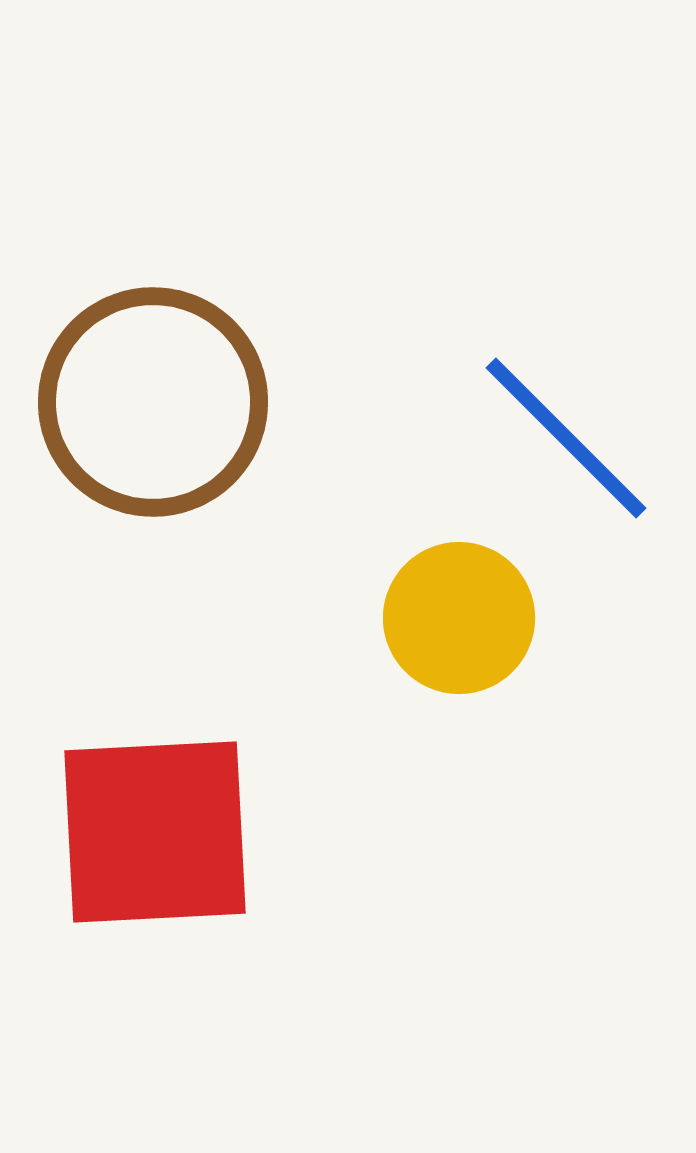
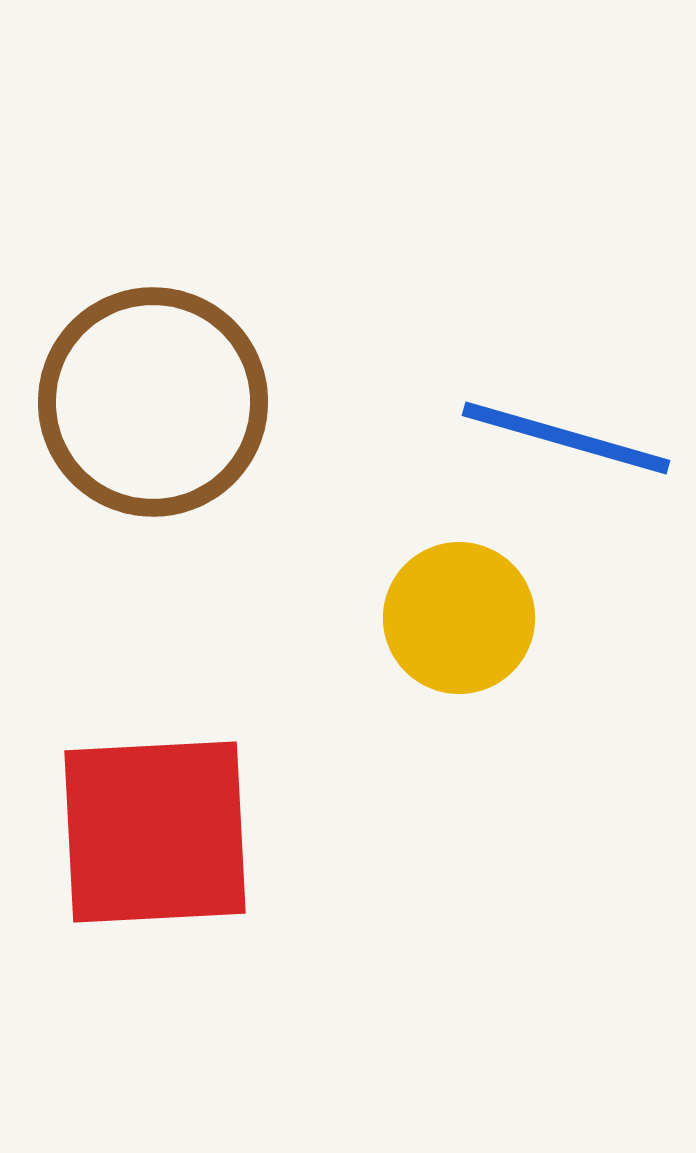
blue line: rotated 29 degrees counterclockwise
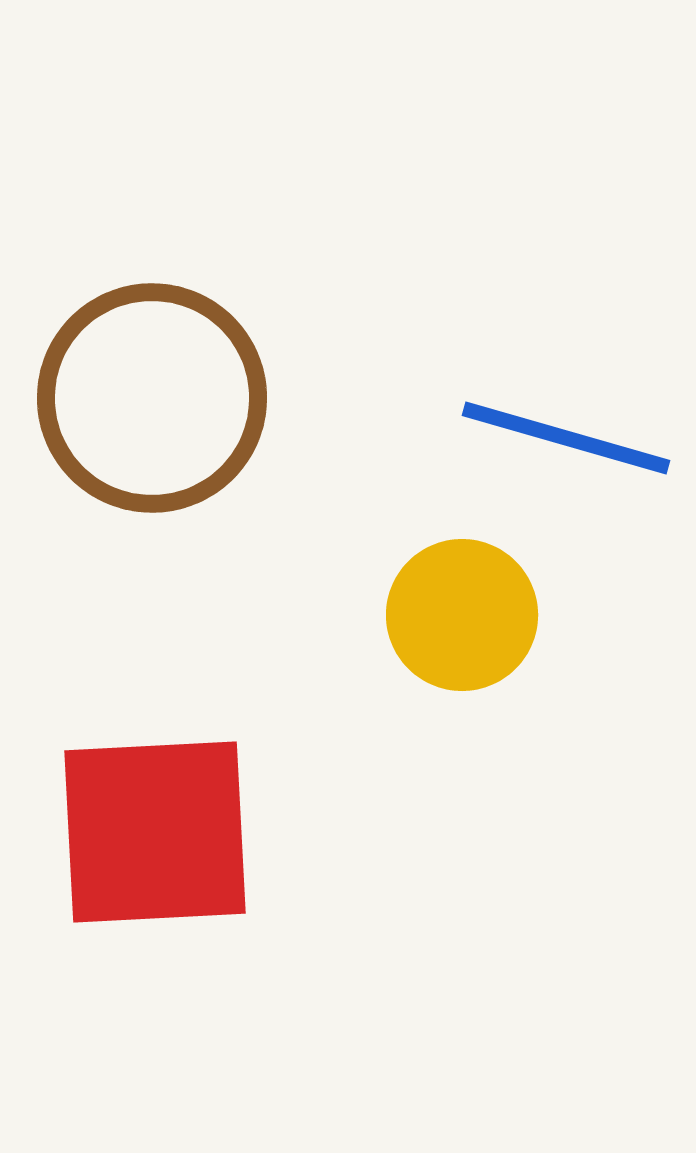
brown circle: moved 1 px left, 4 px up
yellow circle: moved 3 px right, 3 px up
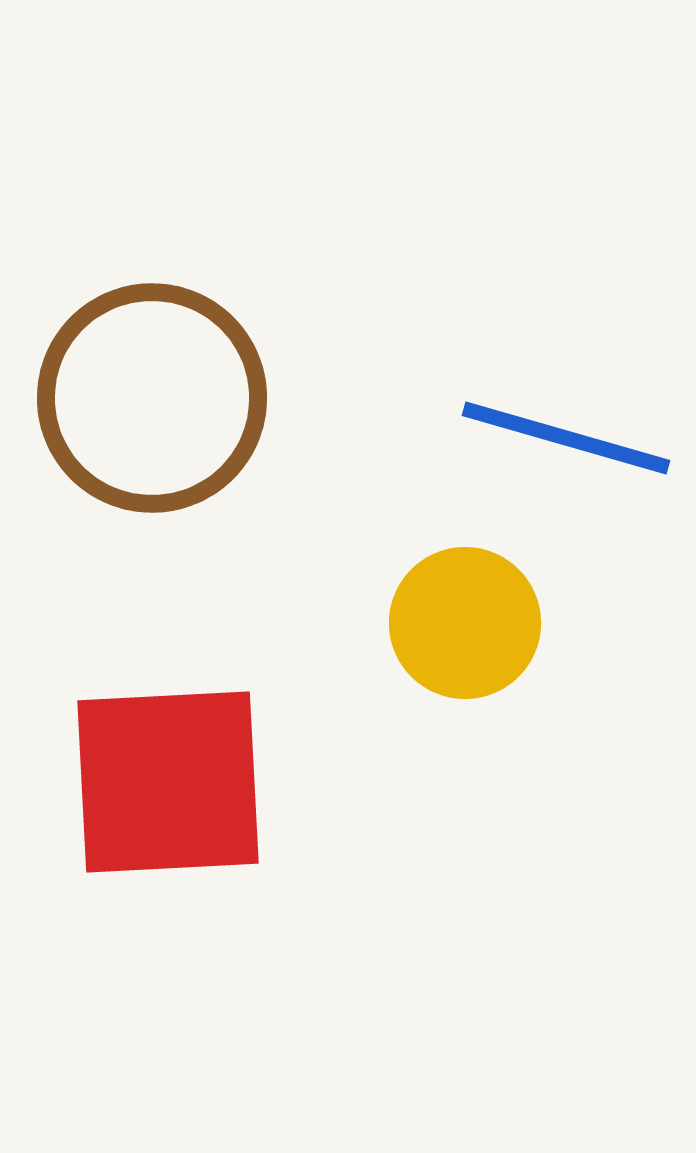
yellow circle: moved 3 px right, 8 px down
red square: moved 13 px right, 50 px up
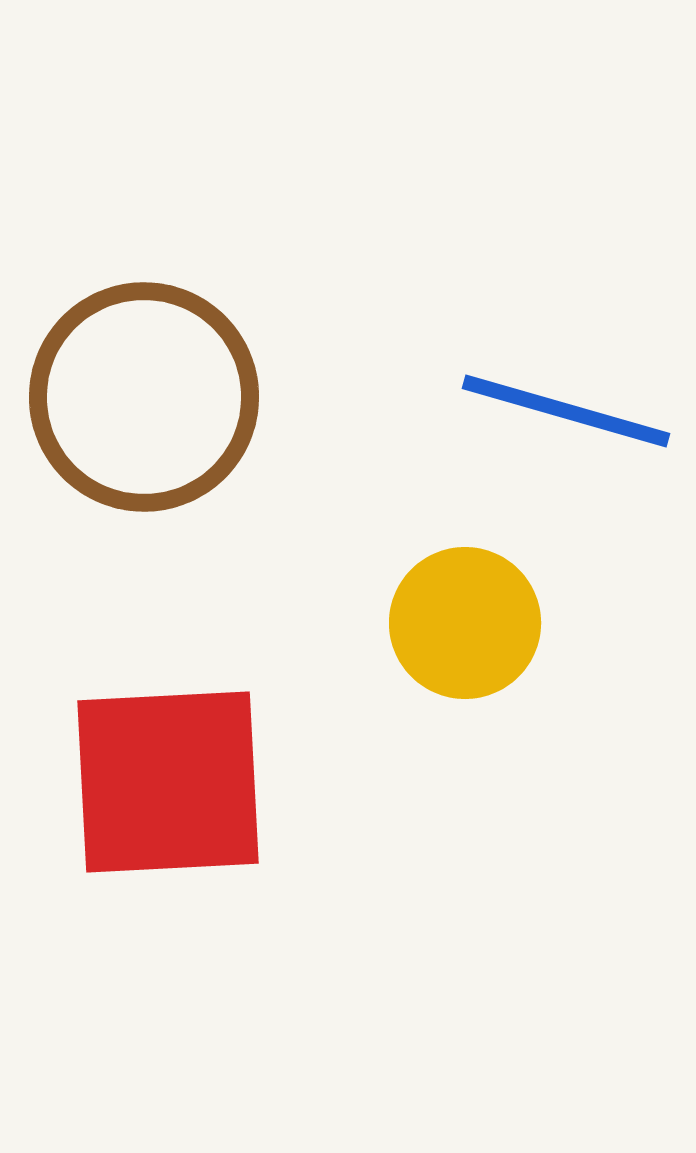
brown circle: moved 8 px left, 1 px up
blue line: moved 27 px up
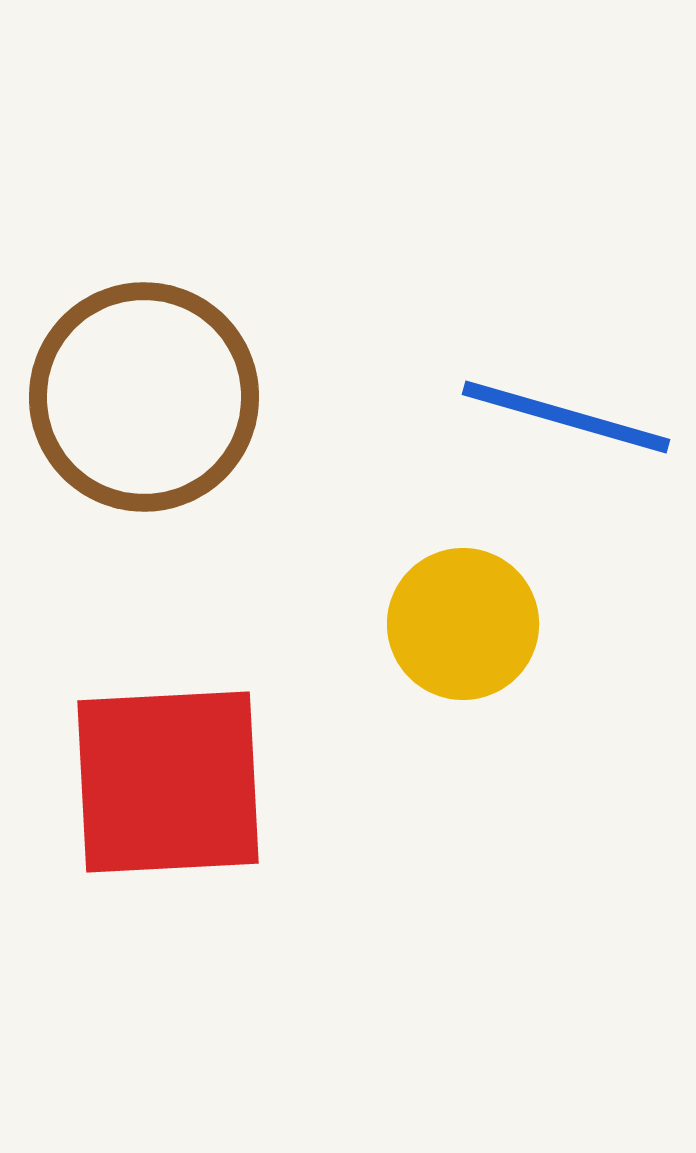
blue line: moved 6 px down
yellow circle: moved 2 px left, 1 px down
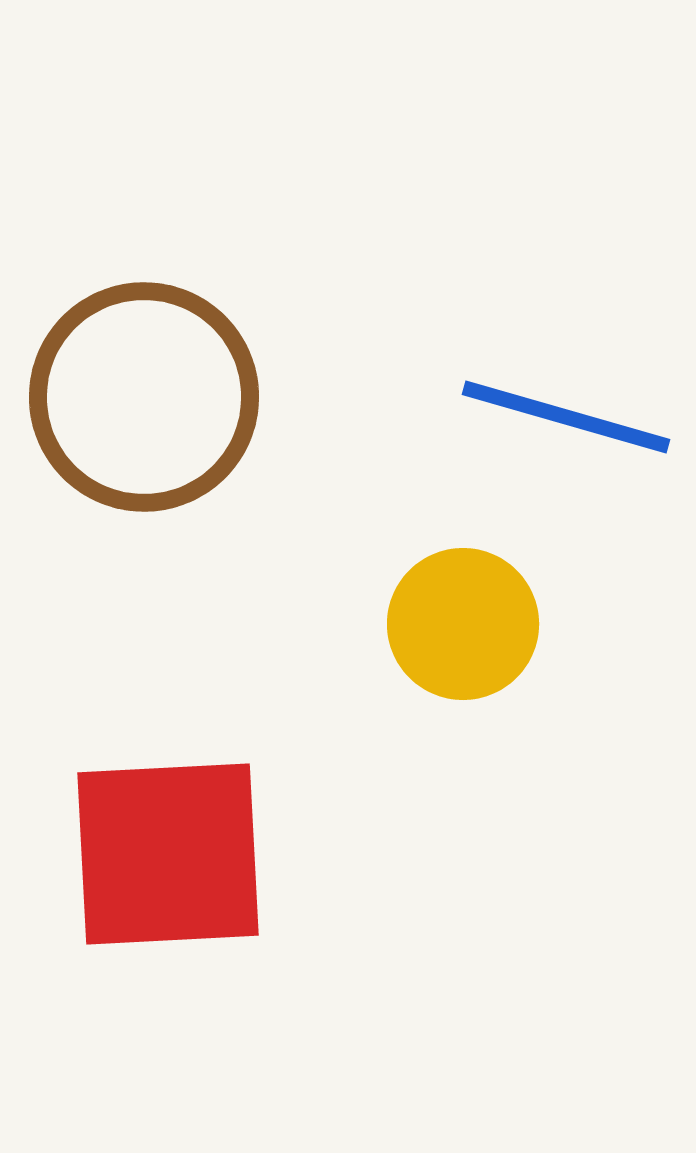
red square: moved 72 px down
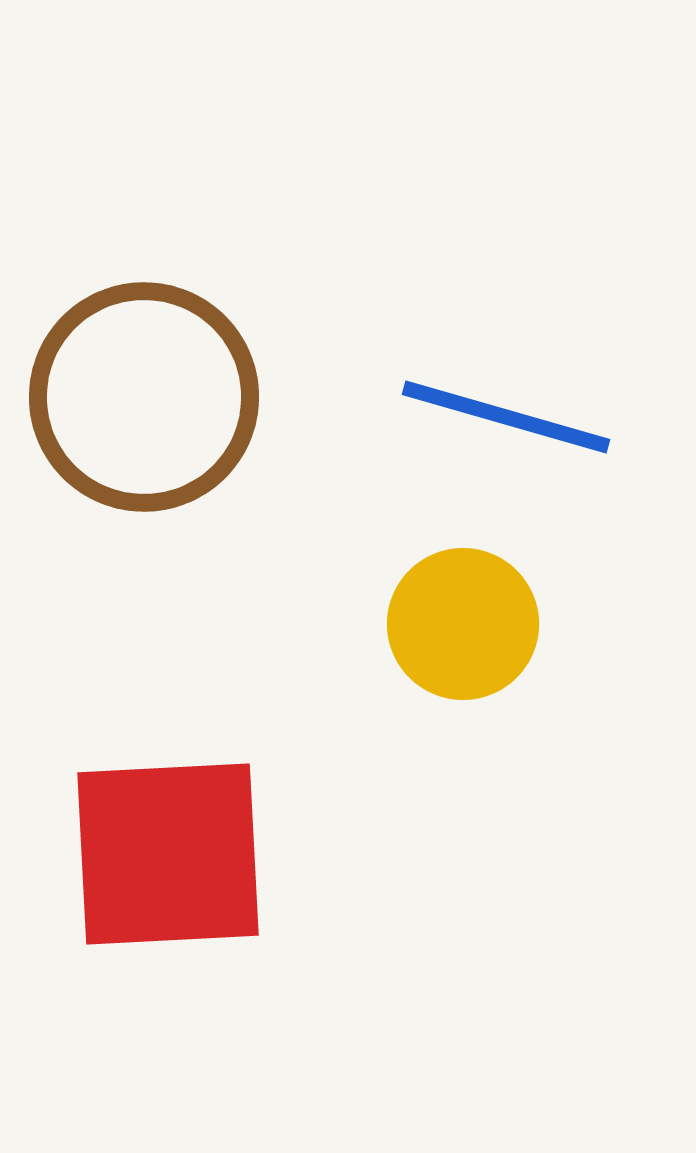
blue line: moved 60 px left
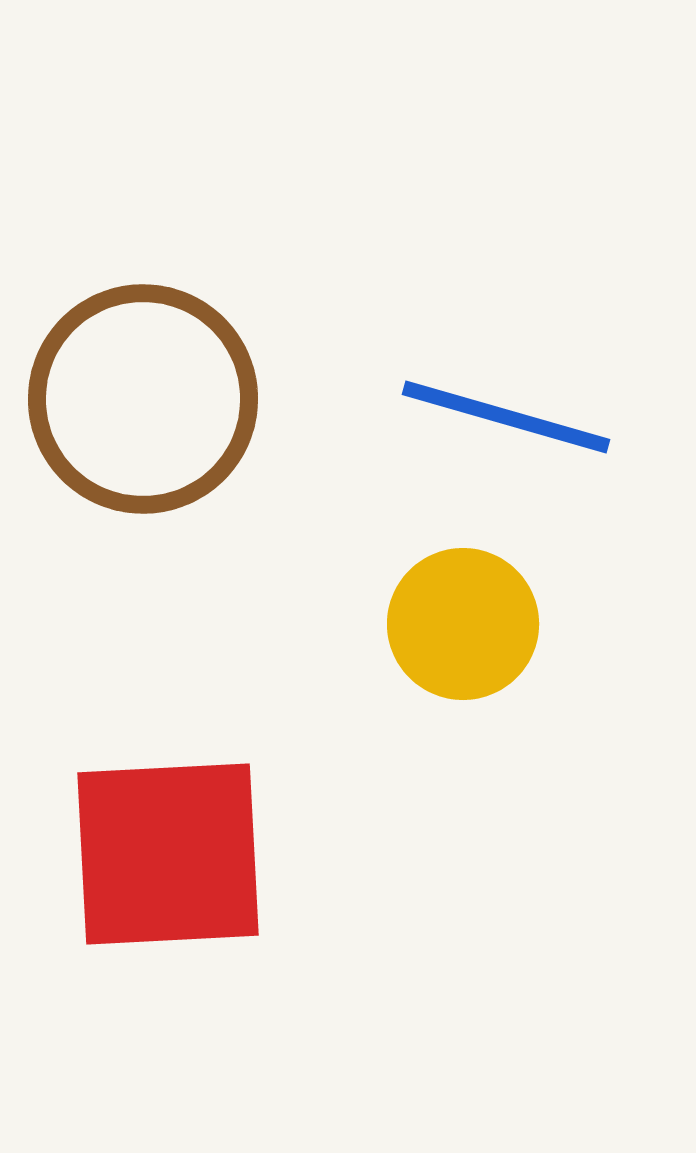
brown circle: moved 1 px left, 2 px down
